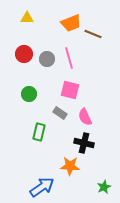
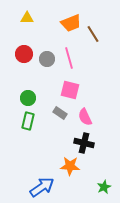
brown line: rotated 36 degrees clockwise
green circle: moved 1 px left, 4 px down
green rectangle: moved 11 px left, 11 px up
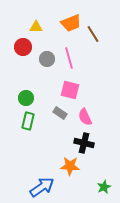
yellow triangle: moved 9 px right, 9 px down
red circle: moved 1 px left, 7 px up
green circle: moved 2 px left
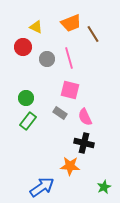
yellow triangle: rotated 24 degrees clockwise
green rectangle: rotated 24 degrees clockwise
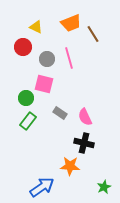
pink square: moved 26 px left, 6 px up
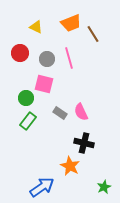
red circle: moved 3 px left, 6 px down
pink semicircle: moved 4 px left, 5 px up
orange star: rotated 24 degrees clockwise
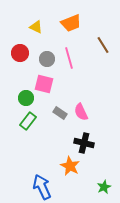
brown line: moved 10 px right, 11 px down
blue arrow: rotated 80 degrees counterclockwise
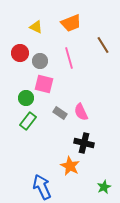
gray circle: moved 7 px left, 2 px down
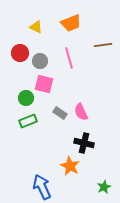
brown line: rotated 66 degrees counterclockwise
green rectangle: rotated 30 degrees clockwise
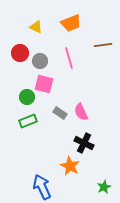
green circle: moved 1 px right, 1 px up
black cross: rotated 12 degrees clockwise
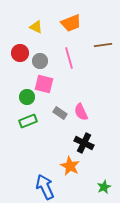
blue arrow: moved 3 px right
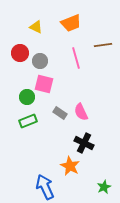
pink line: moved 7 px right
